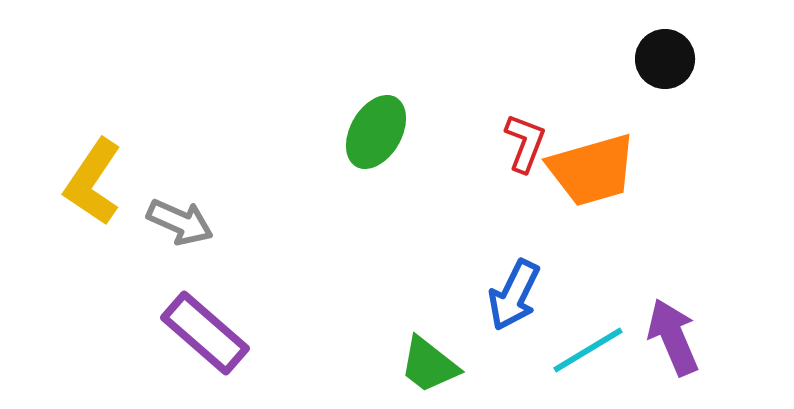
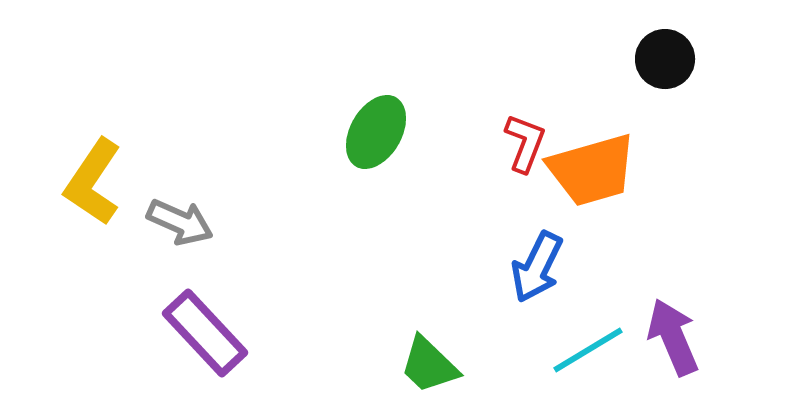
blue arrow: moved 23 px right, 28 px up
purple rectangle: rotated 6 degrees clockwise
green trapezoid: rotated 6 degrees clockwise
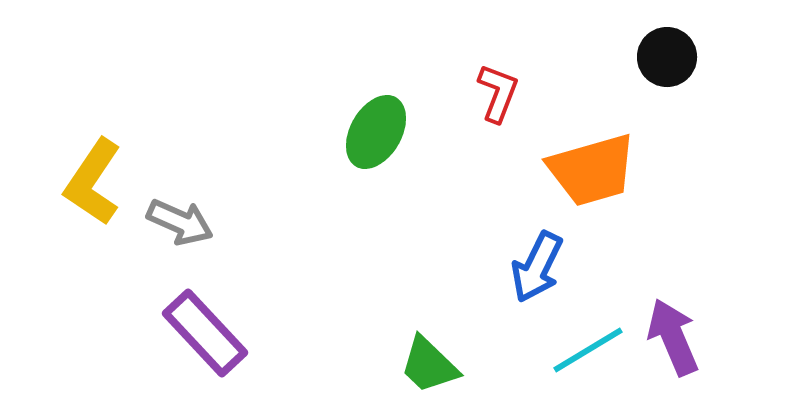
black circle: moved 2 px right, 2 px up
red L-shape: moved 27 px left, 50 px up
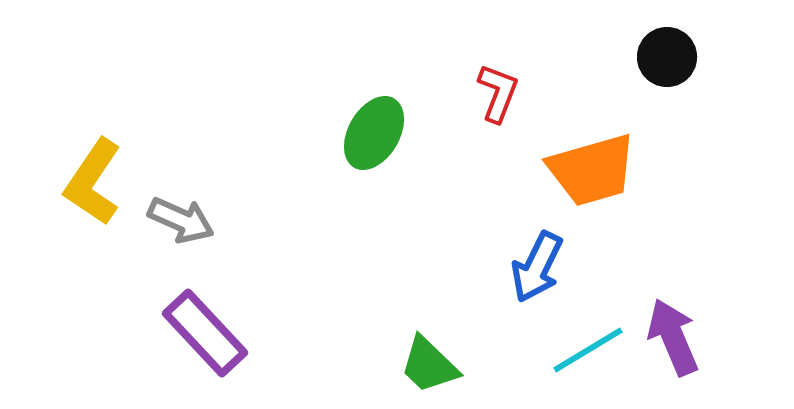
green ellipse: moved 2 px left, 1 px down
gray arrow: moved 1 px right, 2 px up
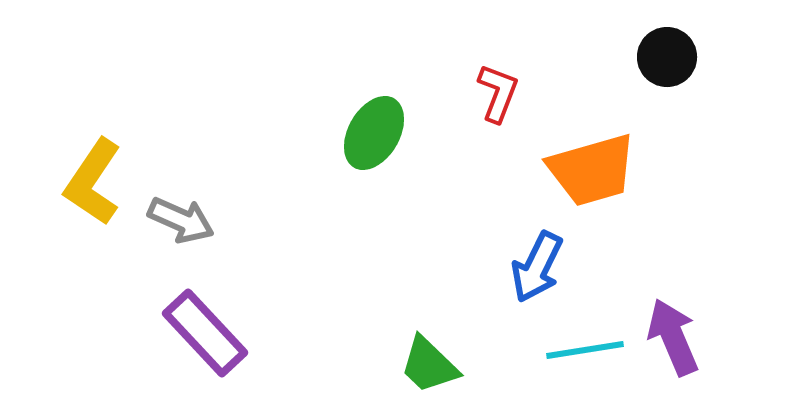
cyan line: moved 3 px left; rotated 22 degrees clockwise
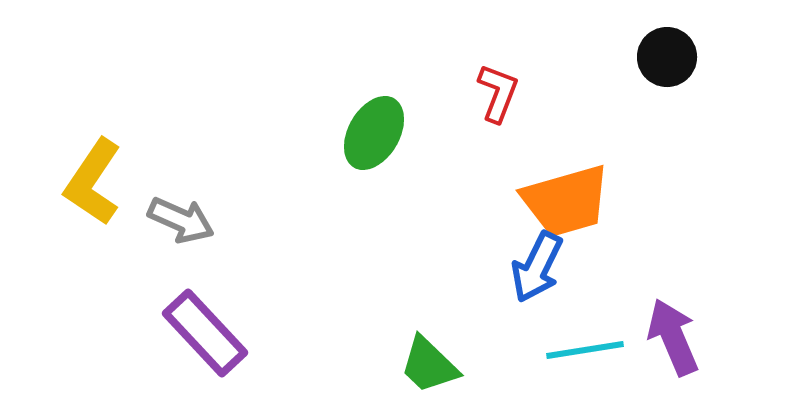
orange trapezoid: moved 26 px left, 31 px down
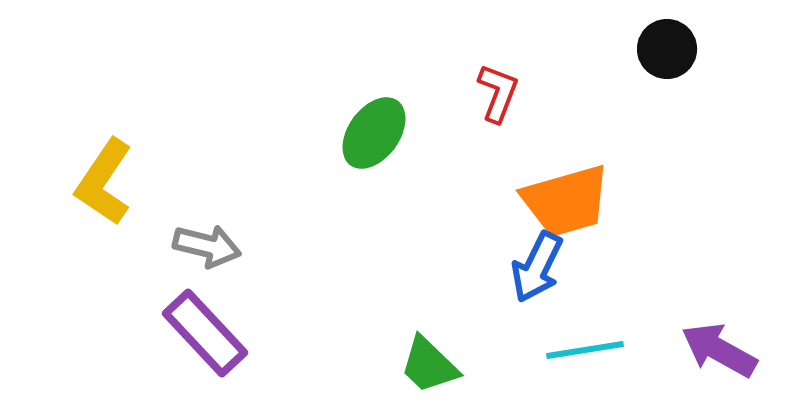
black circle: moved 8 px up
green ellipse: rotated 6 degrees clockwise
yellow L-shape: moved 11 px right
gray arrow: moved 26 px right, 26 px down; rotated 10 degrees counterclockwise
purple arrow: moved 46 px right, 13 px down; rotated 38 degrees counterclockwise
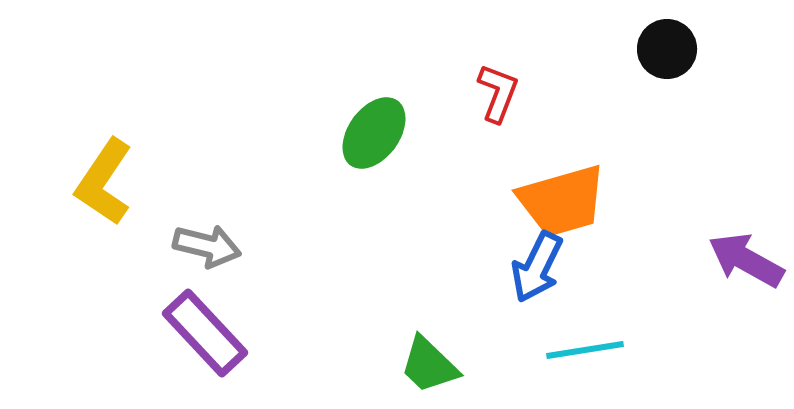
orange trapezoid: moved 4 px left
purple arrow: moved 27 px right, 90 px up
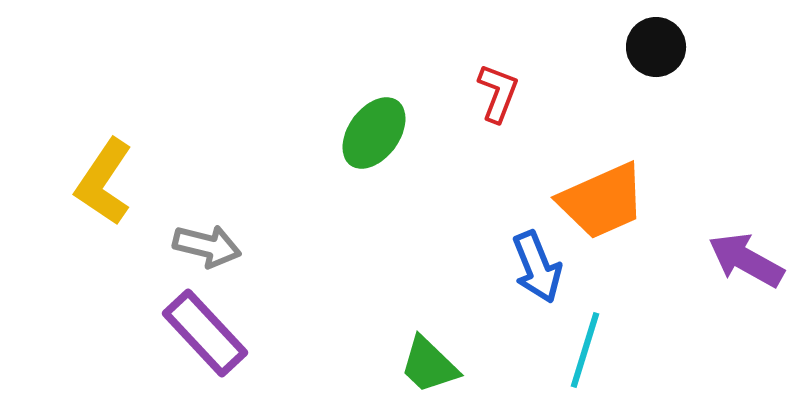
black circle: moved 11 px left, 2 px up
orange trapezoid: moved 40 px right; rotated 8 degrees counterclockwise
blue arrow: rotated 48 degrees counterclockwise
cyan line: rotated 64 degrees counterclockwise
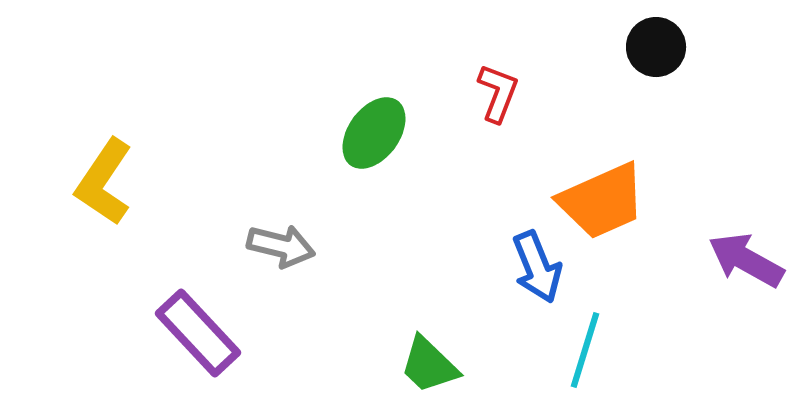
gray arrow: moved 74 px right
purple rectangle: moved 7 px left
